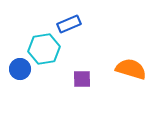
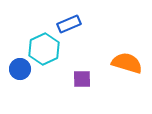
cyan hexagon: rotated 16 degrees counterclockwise
orange semicircle: moved 4 px left, 6 px up
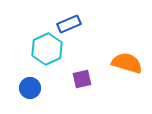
cyan hexagon: moved 3 px right
blue circle: moved 10 px right, 19 px down
purple square: rotated 12 degrees counterclockwise
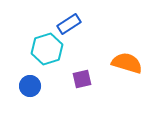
blue rectangle: rotated 10 degrees counterclockwise
cyan hexagon: rotated 8 degrees clockwise
blue circle: moved 2 px up
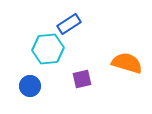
cyan hexagon: moved 1 px right; rotated 12 degrees clockwise
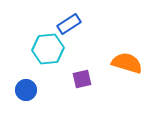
blue circle: moved 4 px left, 4 px down
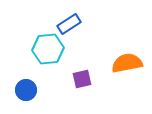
orange semicircle: rotated 28 degrees counterclockwise
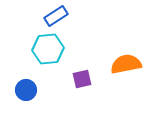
blue rectangle: moved 13 px left, 8 px up
orange semicircle: moved 1 px left, 1 px down
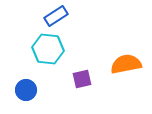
cyan hexagon: rotated 12 degrees clockwise
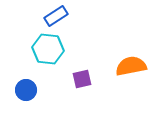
orange semicircle: moved 5 px right, 2 px down
